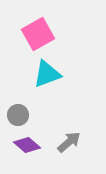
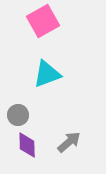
pink square: moved 5 px right, 13 px up
purple diamond: rotated 48 degrees clockwise
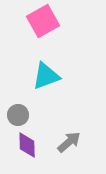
cyan triangle: moved 1 px left, 2 px down
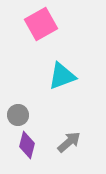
pink square: moved 2 px left, 3 px down
cyan triangle: moved 16 px right
purple diamond: rotated 16 degrees clockwise
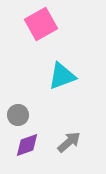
purple diamond: rotated 56 degrees clockwise
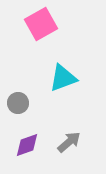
cyan triangle: moved 1 px right, 2 px down
gray circle: moved 12 px up
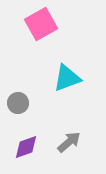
cyan triangle: moved 4 px right
purple diamond: moved 1 px left, 2 px down
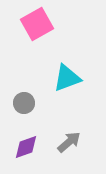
pink square: moved 4 px left
gray circle: moved 6 px right
